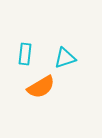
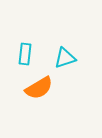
orange semicircle: moved 2 px left, 1 px down
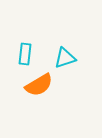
orange semicircle: moved 3 px up
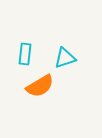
orange semicircle: moved 1 px right, 1 px down
